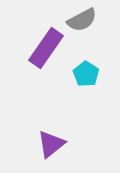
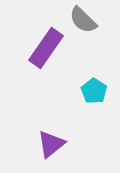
gray semicircle: moved 1 px right; rotated 72 degrees clockwise
cyan pentagon: moved 8 px right, 17 px down
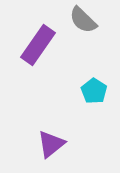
purple rectangle: moved 8 px left, 3 px up
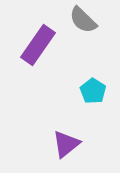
cyan pentagon: moved 1 px left
purple triangle: moved 15 px right
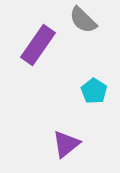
cyan pentagon: moved 1 px right
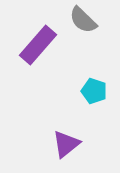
purple rectangle: rotated 6 degrees clockwise
cyan pentagon: rotated 15 degrees counterclockwise
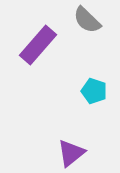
gray semicircle: moved 4 px right
purple triangle: moved 5 px right, 9 px down
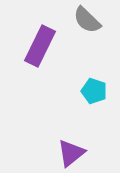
purple rectangle: moved 2 px right, 1 px down; rotated 15 degrees counterclockwise
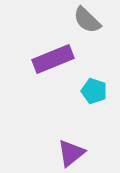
purple rectangle: moved 13 px right, 13 px down; rotated 42 degrees clockwise
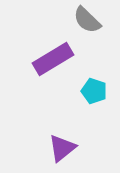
purple rectangle: rotated 9 degrees counterclockwise
purple triangle: moved 9 px left, 5 px up
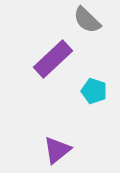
purple rectangle: rotated 12 degrees counterclockwise
purple triangle: moved 5 px left, 2 px down
